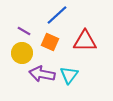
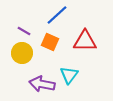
purple arrow: moved 10 px down
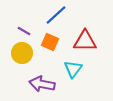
blue line: moved 1 px left
cyan triangle: moved 4 px right, 6 px up
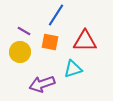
blue line: rotated 15 degrees counterclockwise
orange square: rotated 12 degrees counterclockwise
yellow circle: moved 2 px left, 1 px up
cyan triangle: rotated 36 degrees clockwise
purple arrow: rotated 30 degrees counterclockwise
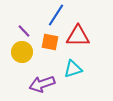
purple line: rotated 16 degrees clockwise
red triangle: moved 7 px left, 5 px up
yellow circle: moved 2 px right
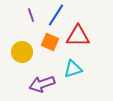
purple line: moved 7 px right, 16 px up; rotated 24 degrees clockwise
orange square: rotated 12 degrees clockwise
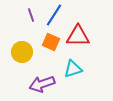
blue line: moved 2 px left
orange square: moved 1 px right
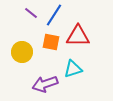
purple line: moved 2 px up; rotated 32 degrees counterclockwise
orange square: rotated 12 degrees counterclockwise
purple arrow: moved 3 px right
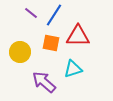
orange square: moved 1 px down
yellow circle: moved 2 px left
purple arrow: moved 1 px left, 2 px up; rotated 60 degrees clockwise
